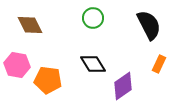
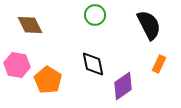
green circle: moved 2 px right, 3 px up
black diamond: rotated 20 degrees clockwise
orange pentagon: rotated 24 degrees clockwise
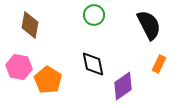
green circle: moved 1 px left
brown diamond: rotated 36 degrees clockwise
pink hexagon: moved 2 px right, 2 px down
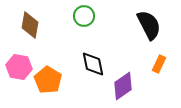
green circle: moved 10 px left, 1 px down
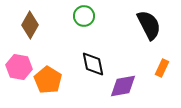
brown diamond: rotated 20 degrees clockwise
orange rectangle: moved 3 px right, 4 px down
purple diamond: rotated 24 degrees clockwise
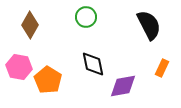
green circle: moved 2 px right, 1 px down
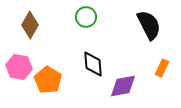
black diamond: rotated 8 degrees clockwise
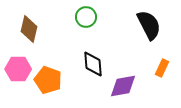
brown diamond: moved 1 px left, 4 px down; rotated 16 degrees counterclockwise
pink hexagon: moved 1 px left, 2 px down; rotated 10 degrees counterclockwise
orange pentagon: rotated 12 degrees counterclockwise
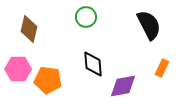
orange pentagon: rotated 12 degrees counterclockwise
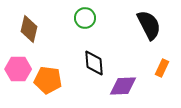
green circle: moved 1 px left, 1 px down
black diamond: moved 1 px right, 1 px up
purple diamond: rotated 8 degrees clockwise
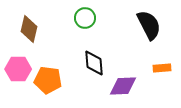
orange rectangle: rotated 60 degrees clockwise
